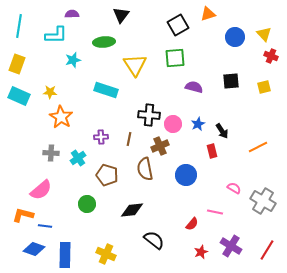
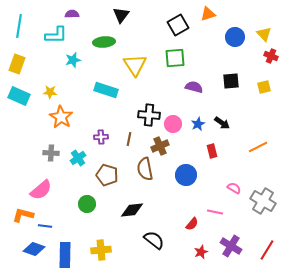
black arrow at (222, 131): moved 8 px up; rotated 21 degrees counterclockwise
yellow cross at (106, 254): moved 5 px left, 4 px up; rotated 30 degrees counterclockwise
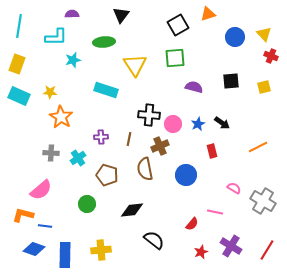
cyan L-shape at (56, 35): moved 2 px down
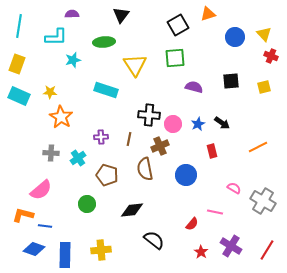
red star at (201, 252): rotated 16 degrees counterclockwise
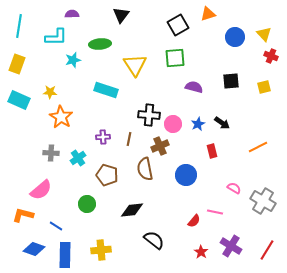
green ellipse at (104, 42): moved 4 px left, 2 px down
cyan rectangle at (19, 96): moved 4 px down
purple cross at (101, 137): moved 2 px right
red semicircle at (192, 224): moved 2 px right, 3 px up
blue line at (45, 226): moved 11 px right; rotated 24 degrees clockwise
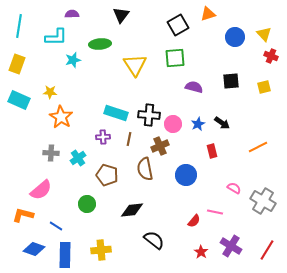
cyan rectangle at (106, 90): moved 10 px right, 23 px down
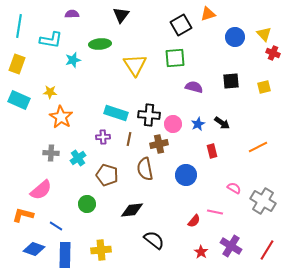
black square at (178, 25): moved 3 px right
cyan L-shape at (56, 37): moved 5 px left, 3 px down; rotated 10 degrees clockwise
red cross at (271, 56): moved 2 px right, 3 px up
brown cross at (160, 146): moved 1 px left, 2 px up; rotated 12 degrees clockwise
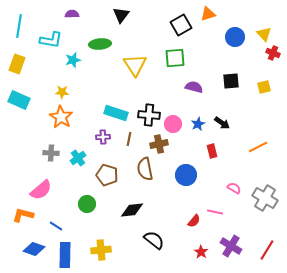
yellow star at (50, 92): moved 12 px right
gray cross at (263, 201): moved 2 px right, 3 px up
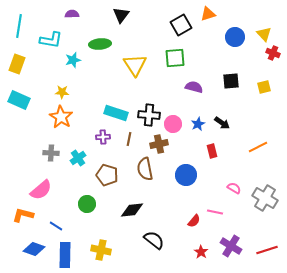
yellow cross at (101, 250): rotated 18 degrees clockwise
red line at (267, 250): rotated 40 degrees clockwise
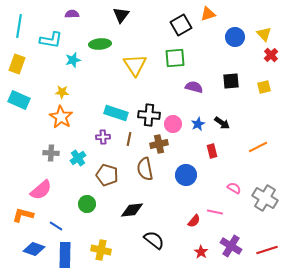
red cross at (273, 53): moved 2 px left, 2 px down; rotated 24 degrees clockwise
